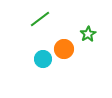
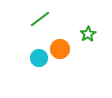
orange circle: moved 4 px left
cyan circle: moved 4 px left, 1 px up
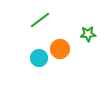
green line: moved 1 px down
green star: rotated 28 degrees clockwise
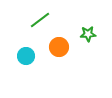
orange circle: moved 1 px left, 2 px up
cyan circle: moved 13 px left, 2 px up
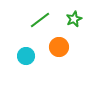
green star: moved 14 px left, 15 px up; rotated 21 degrees counterclockwise
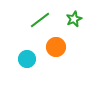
orange circle: moved 3 px left
cyan circle: moved 1 px right, 3 px down
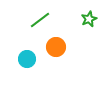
green star: moved 15 px right
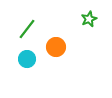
green line: moved 13 px left, 9 px down; rotated 15 degrees counterclockwise
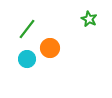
green star: rotated 21 degrees counterclockwise
orange circle: moved 6 px left, 1 px down
